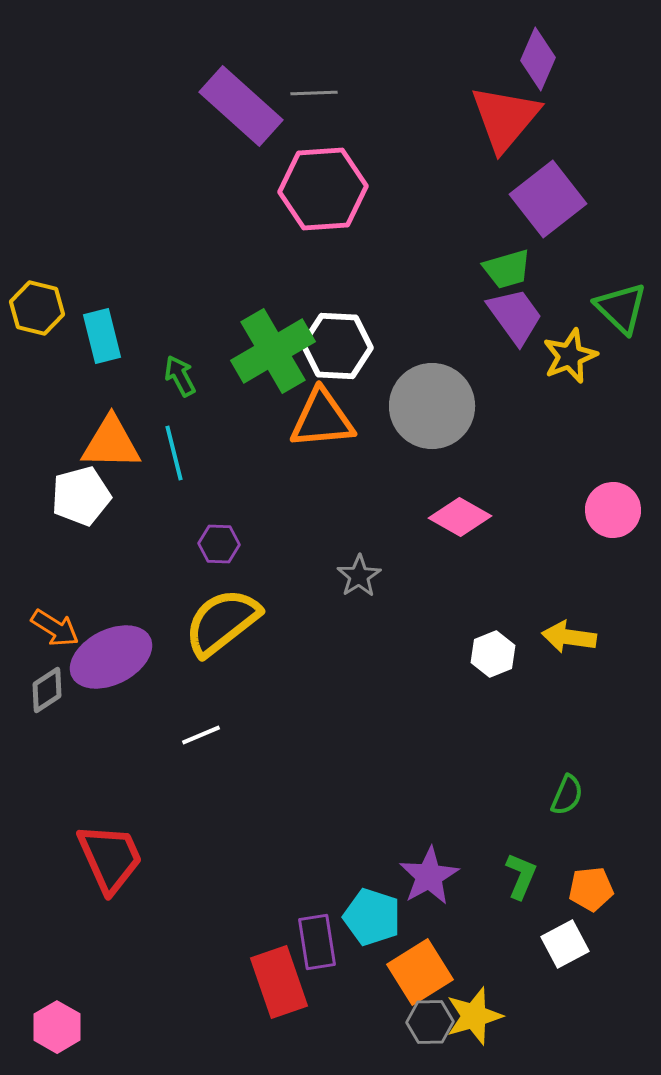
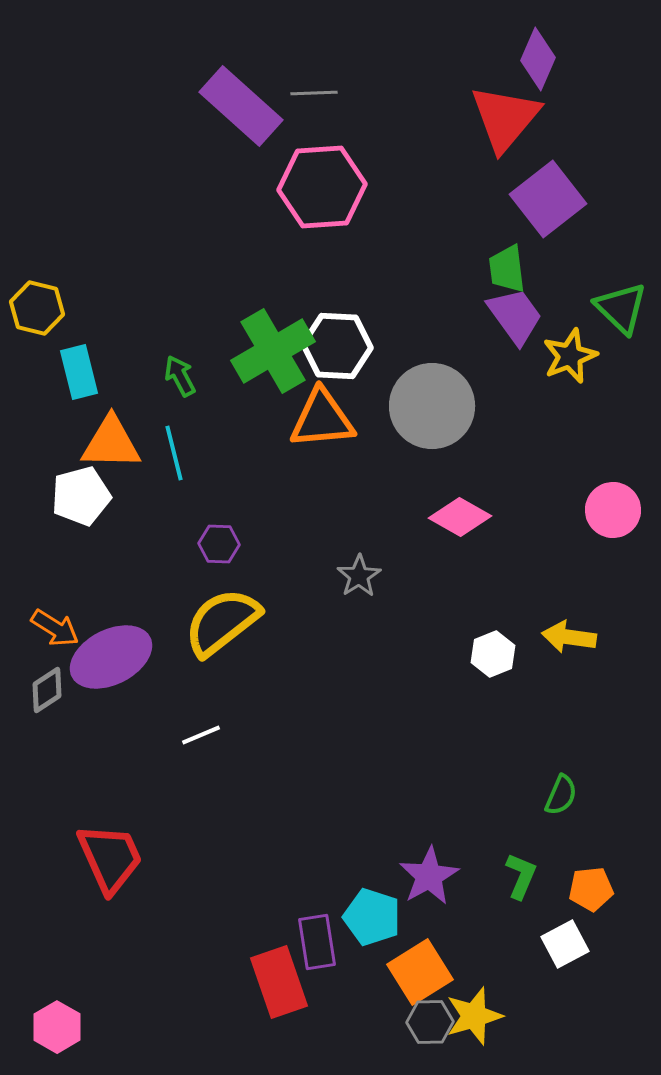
pink hexagon at (323, 189): moved 1 px left, 2 px up
green trapezoid at (507, 269): rotated 99 degrees clockwise
cyan rectangle at (102, 336): moved 23 px left, 36 px down
green semicircle at (567, 795): moved 6 px left
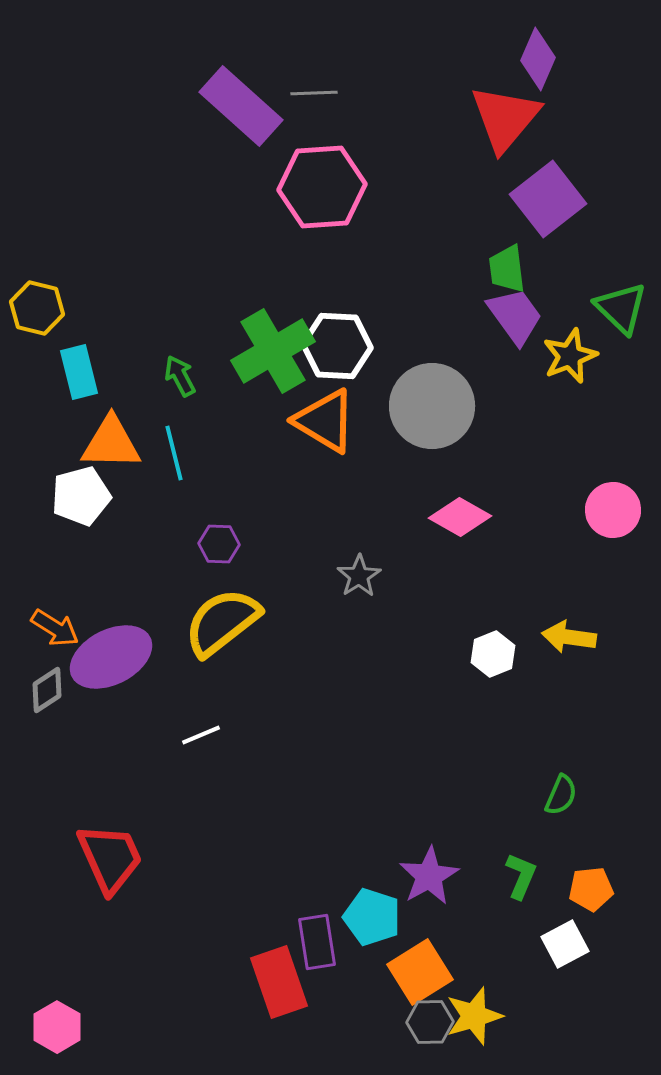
orange triangle at (322, 419): moved 3 px right, 2 px down; rotated 36 degrees clockwise
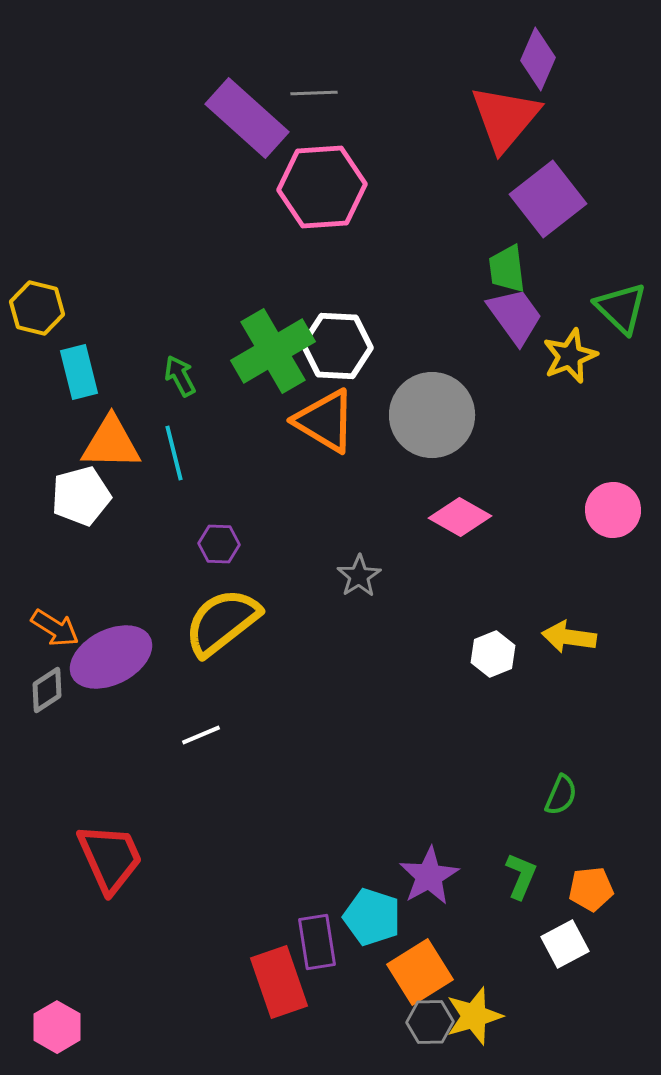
purple rectangle at (241, 106): moved 6 px right, 12 px down
gray circle at (432, 406): moved 9 px down
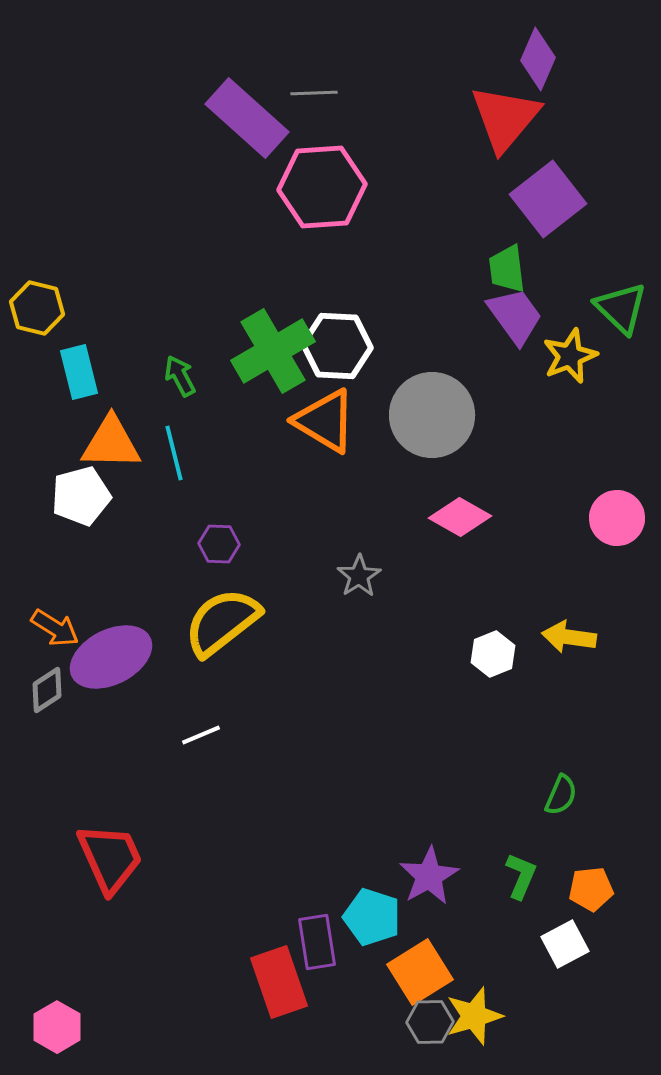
pink circle at (613, 510): moved 4 px right, 8 px down
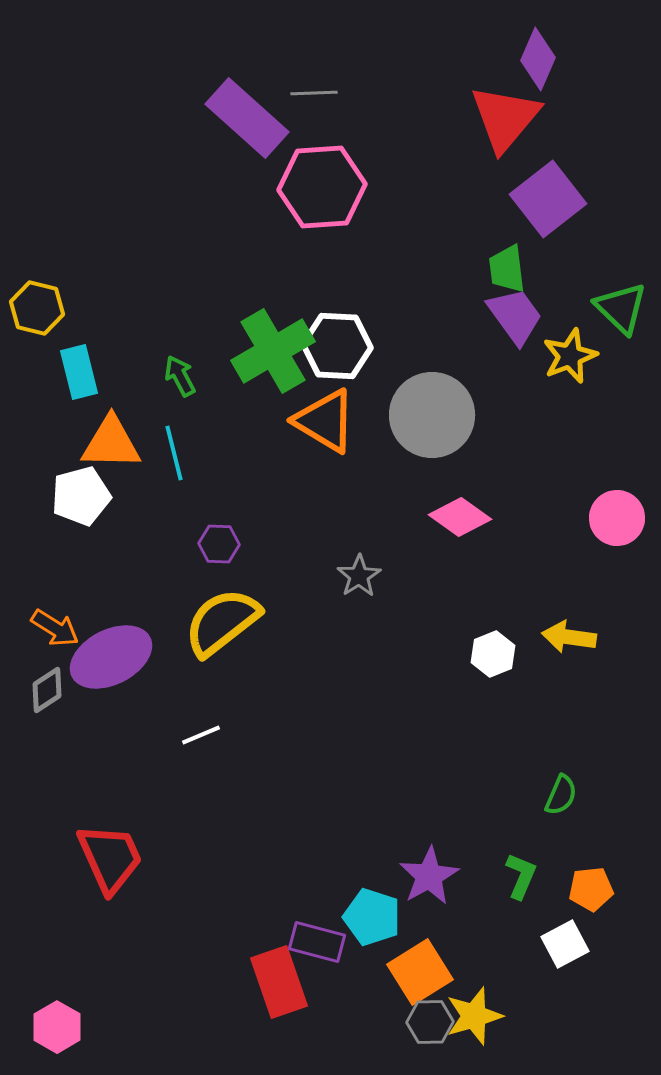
pink diamond at (460, 517): rotated 6 degrees clockwise
purple rectangle at (317, 942): rotated 66 degrees counterclockwise
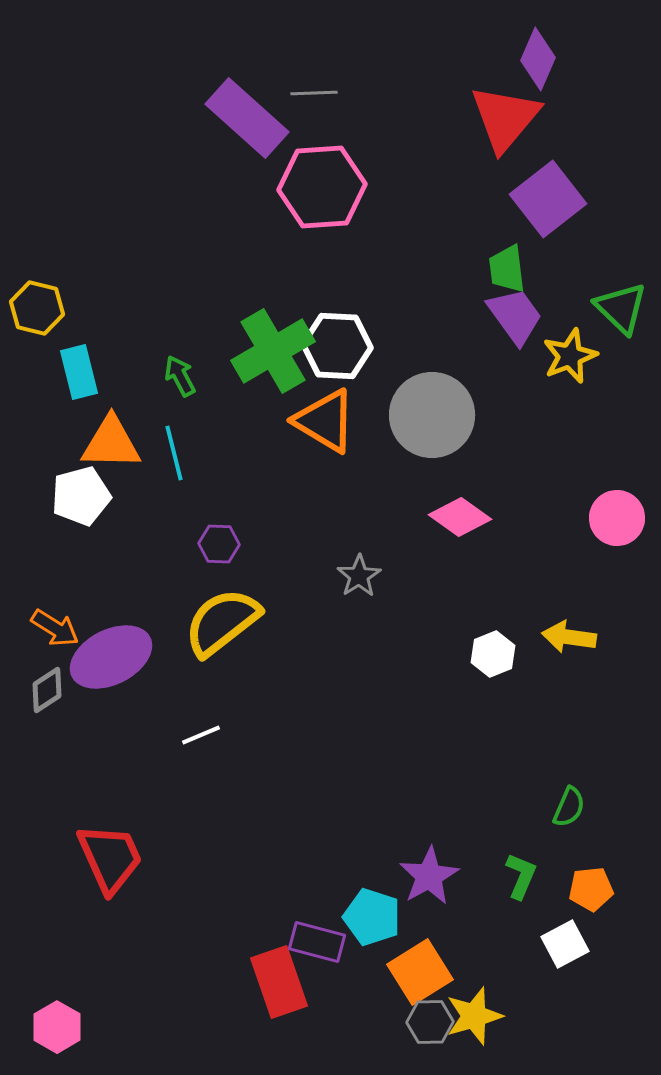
green semicircle at (561, 795): moved 8 px right, 12 px down
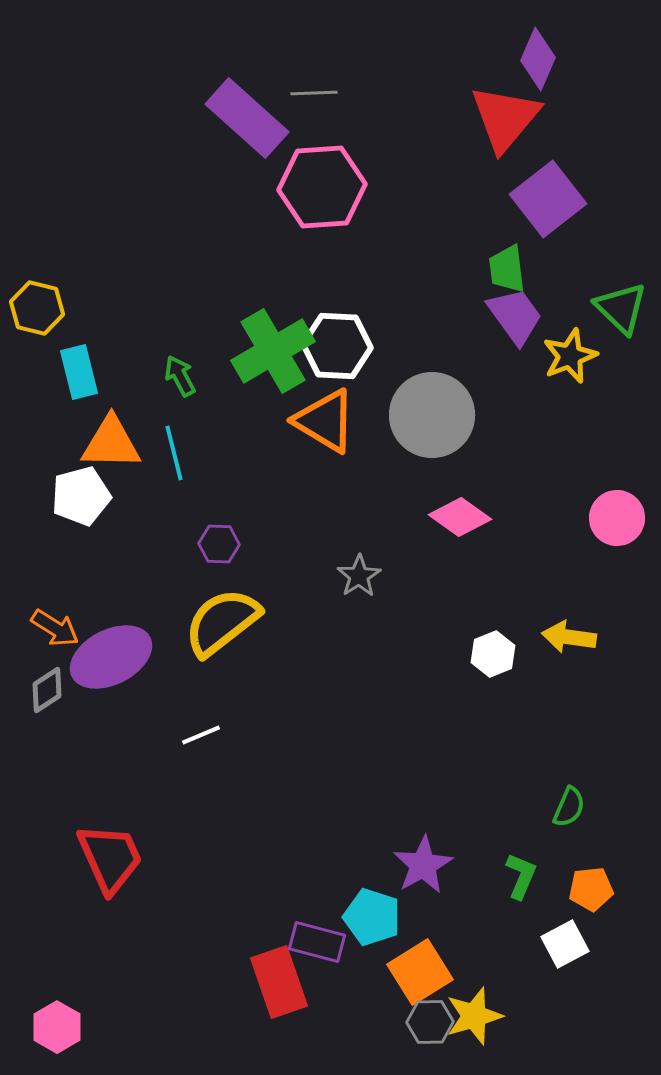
purple star at (429, 876): moved 6 px left, 11 px up
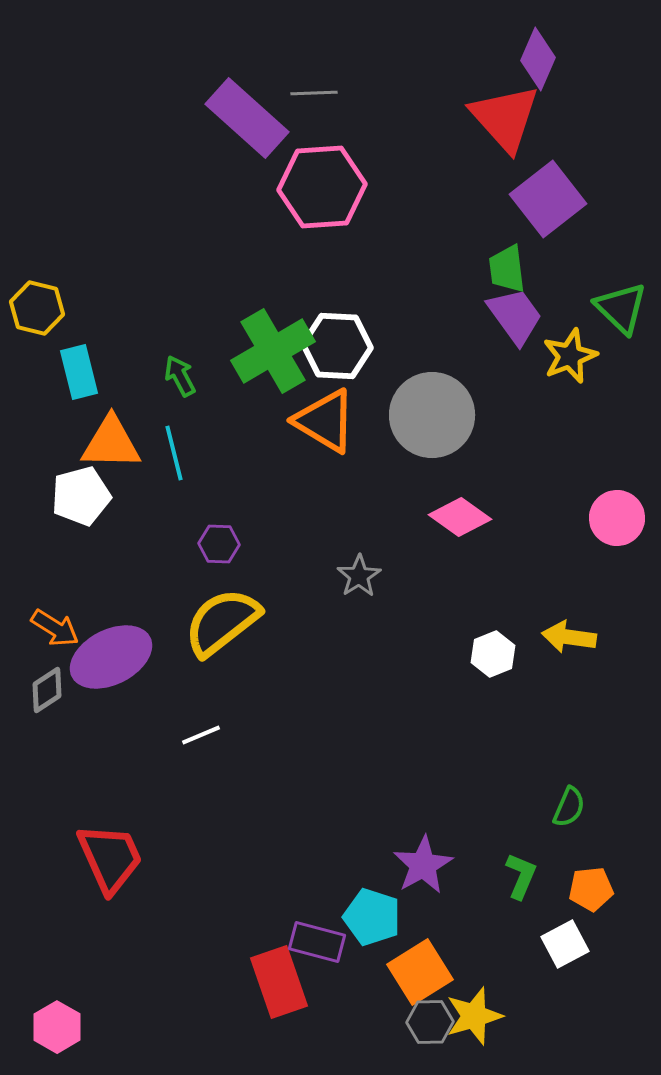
red triangle at (505, 118): rotated 22 degrees counterclockwise
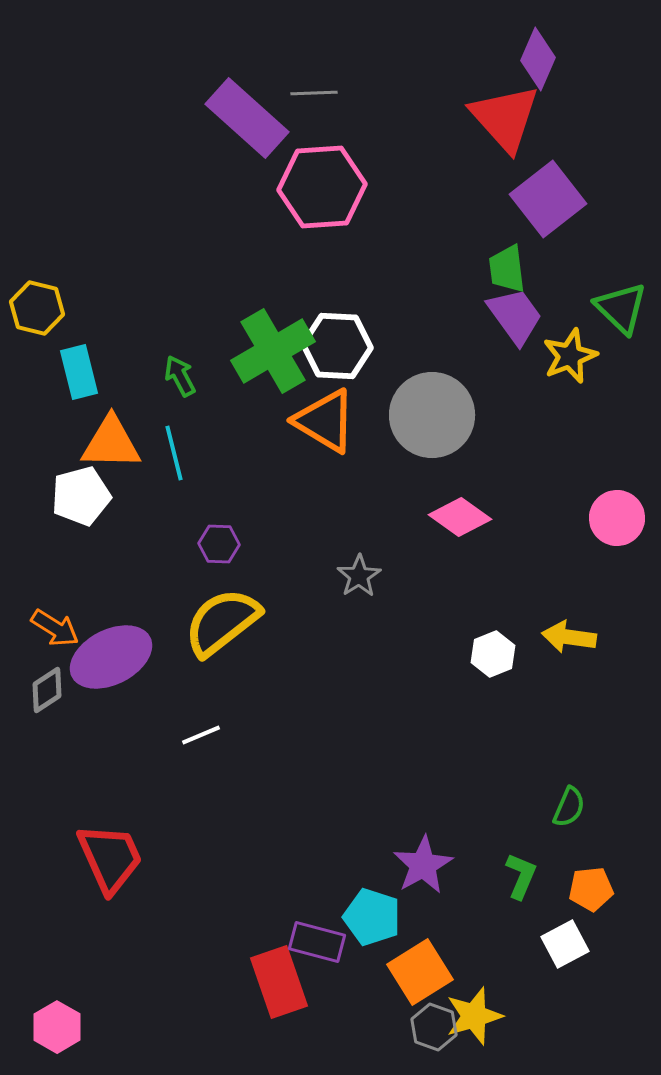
gray hexagon at (430, 1022): moved 4 px right, 5 px down; rotated 21 degrees clockwise
